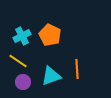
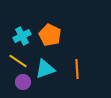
cyan triangle: moved 6 px left, 7 px up
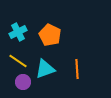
cyan cross: moved 4 px left, 4 px up
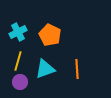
yellow line: rotated 72 degrees clockwise
purple circle: moved 3 px left
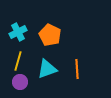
cyan triangle: moved 2 px right
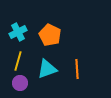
purple circle: moved 1 px down
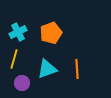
orange pentagon: moved 1 px right, 2 px up; rotated 25 degrees clockwise
yellow line: moved 4 px left, 2 px up
purple circle: moved 2 px right
